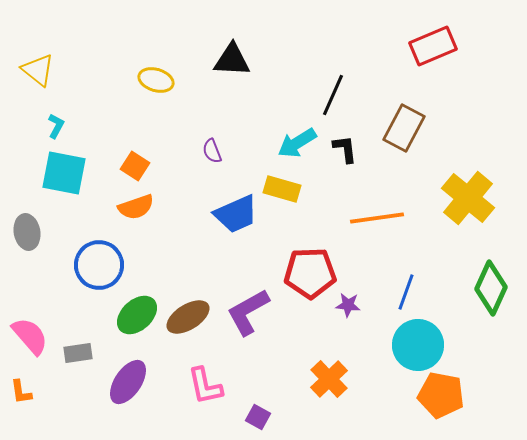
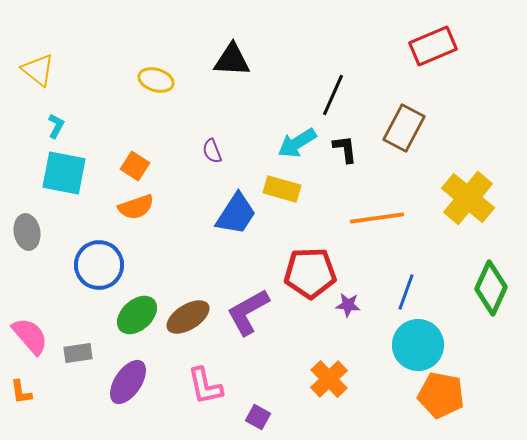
blue trapezoid: rotated 33 degrees counterclockwise
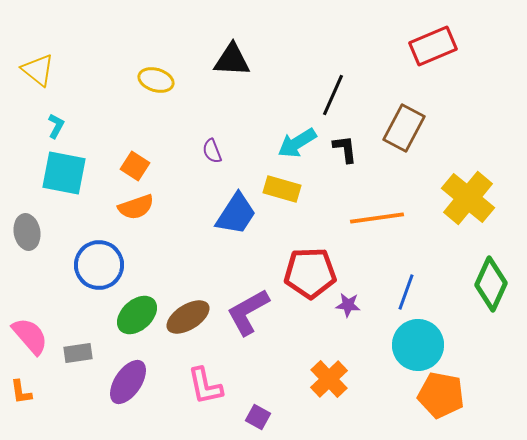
green diamond: moved 4 px up
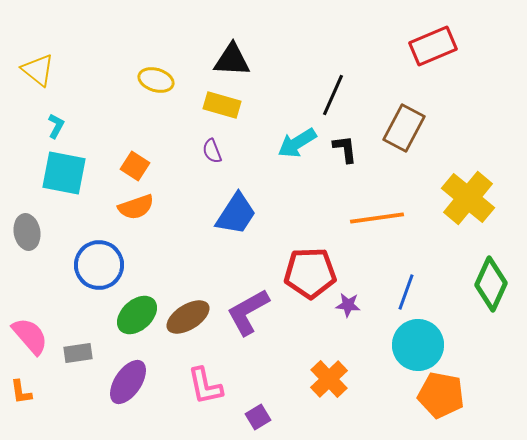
yellow rectangle: moved 60 px left, 84 px up
purple square: rotated 30 degrees clockwise
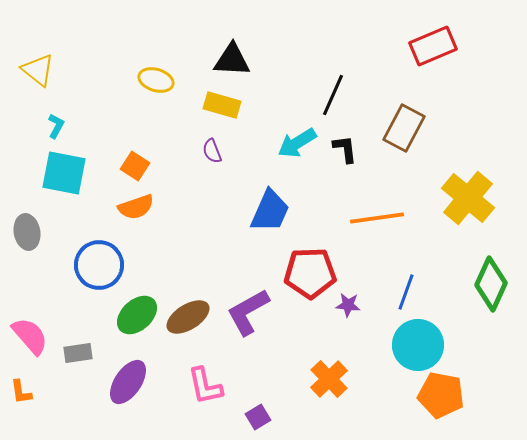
blue trapezoid: moved 34 px right, 3 px up; rotated 9 degrees counterclockwise
